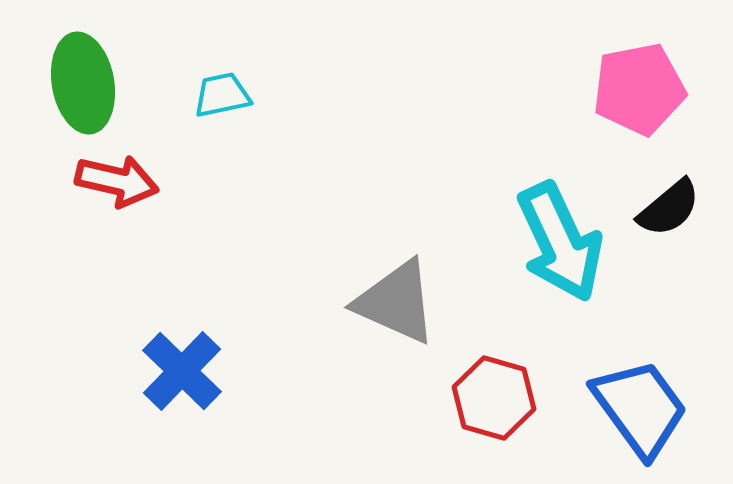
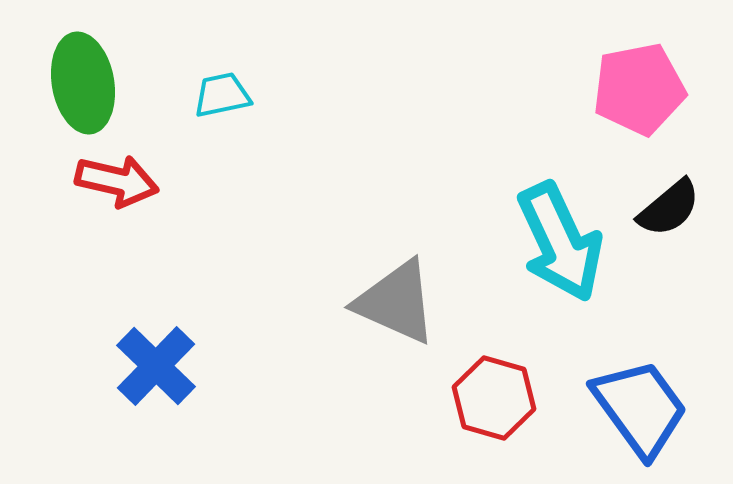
blue cross: moved 26 px left, 5 px up
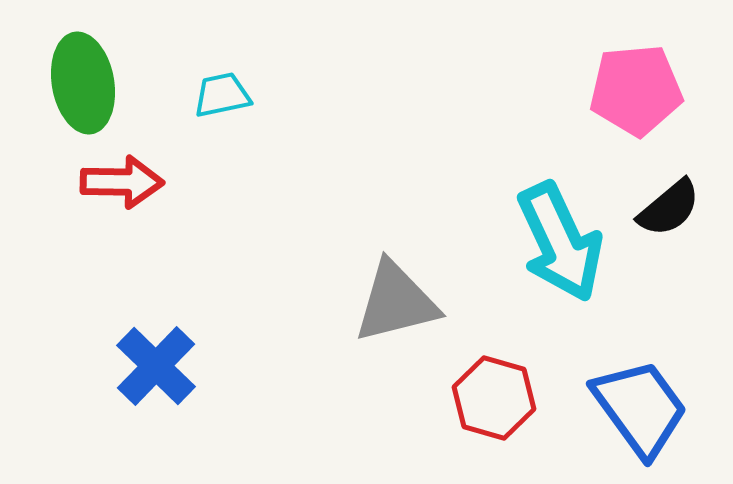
pink pentagon: moved 3 px left, 1 px down; rotated 6 degrees clockwise
red arrow: moved 5 px right, 1 px down; rotated 12 degrees counterclockwise
gray triangle: rotated 38 degrees counterclockwise
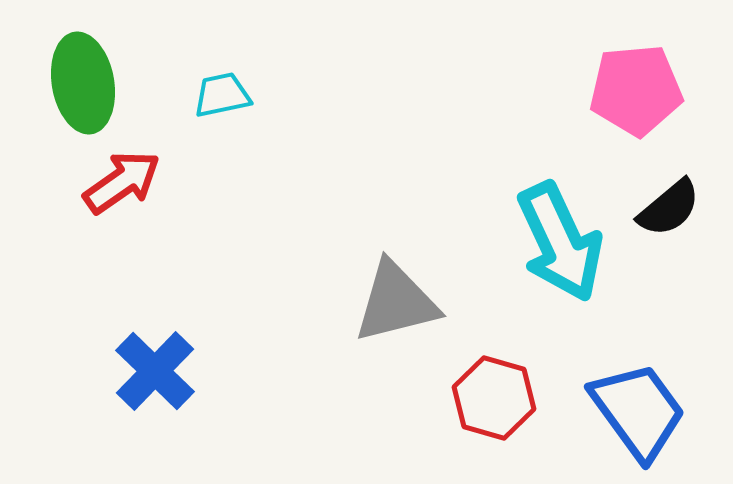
red arrow: rotated 36 degrees counterclockwise
blue cross: moved 1 px left, 5 px down
blue trapezoid: moved 2 px left, 3 px down
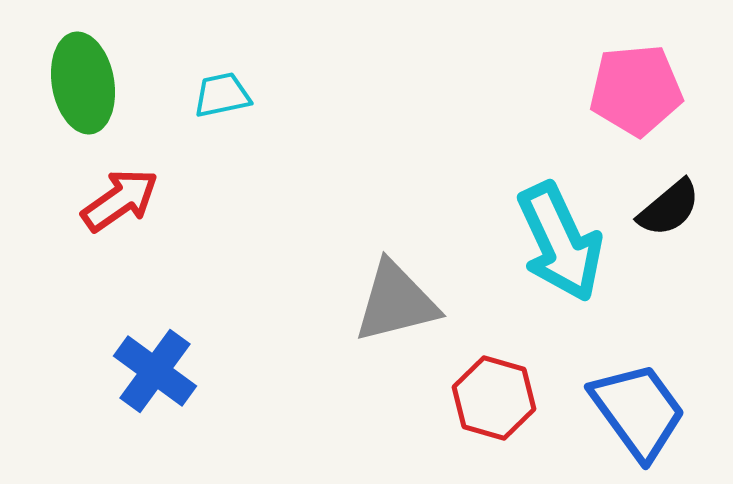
red arrow: moved 2 px left, 18 px down
blue cross: rotated 8 degrees counterclockwise
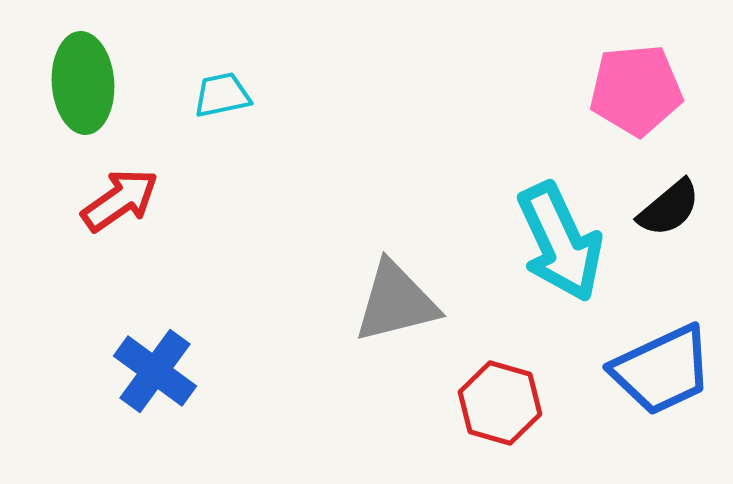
green ellipse: rotated 6 degrees clockwise
red hexagon: moved 6 px right, 5 px down
blue trapezoid: moved 24 px right, 41 px up; rotated 101 degrees clockwise
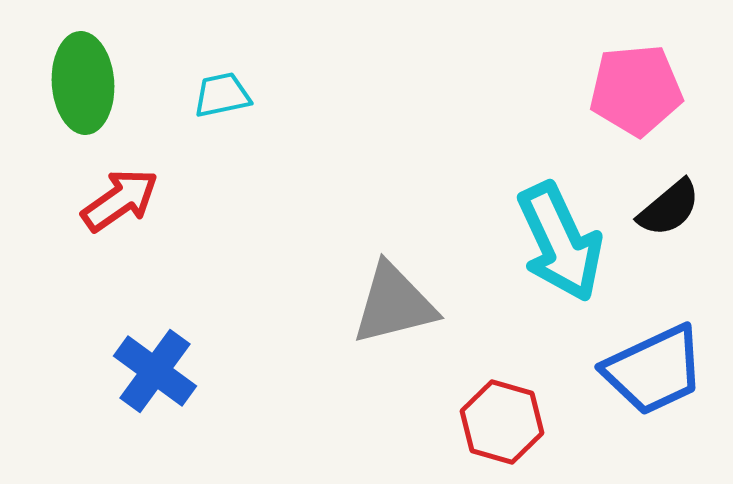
gray triangle: moved 2 px left, 2 px down
blue trapezoid: moved 8 px left
red hexagon: moved 2 px right, 19 px down
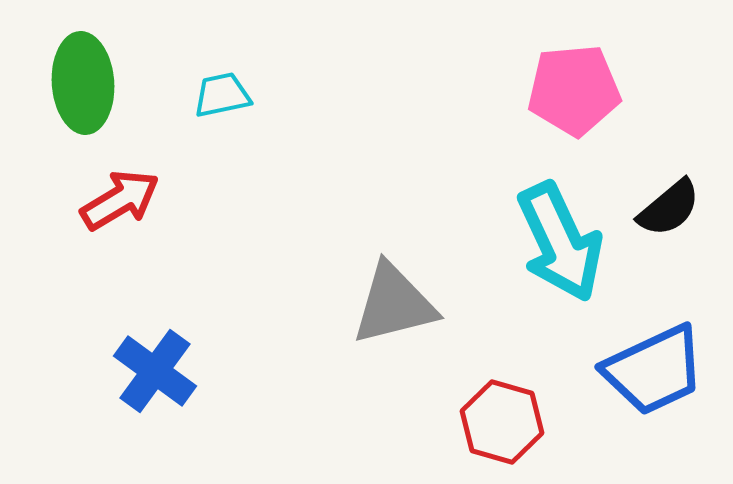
pink pentagon: moved 62 px left
red arrow: rotated 4 degrees clockwise
